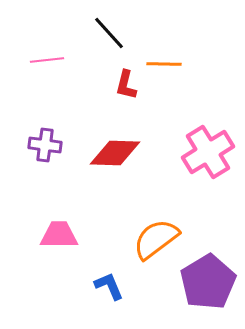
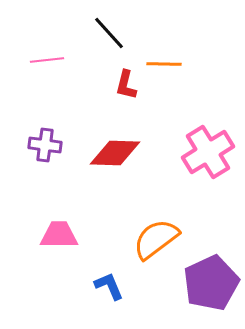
purple pentagon: moved 3 px right, 1 px down; rotated 6 degrees clockwise
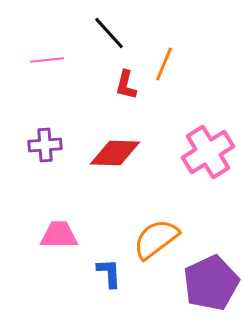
orange line: rotated 68 degrees counterclockwise
purple cross: rotated 12 degrees counterclockwise
blue L-shape: moved 13 px up; rotated 20 degrees clockwise
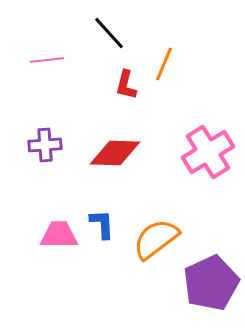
blue L-shape: moved 7 px left, 49 px up
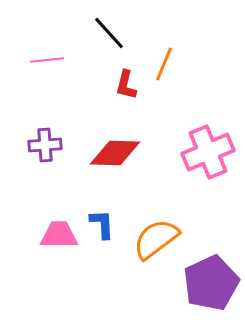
pink cross: rotated 9 degrees clockwise
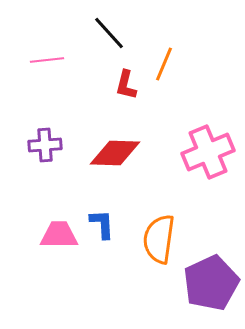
orange semicircle: moved 3 px right; rotated 45 degrees counterclockwise
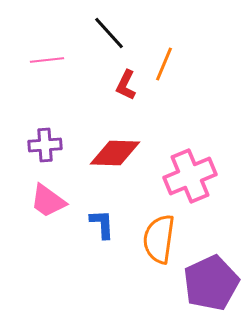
red L-shape: rotated 12 degrees clockwise
pink cross: moved 18 px left, 24 px down
pink trapezoid: moved 11 px left, 34 px up; rotated 144 degrees counterclockwise
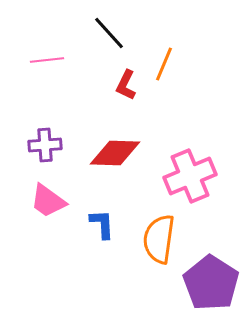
purple pentagon: rotated 14 degrees counterclockwise
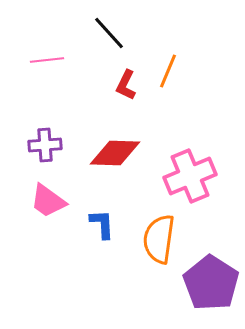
orange line: moved 4 px right, 7 px down
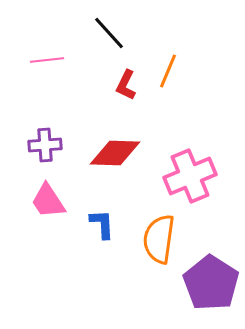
pink trapezoid: rotated 21 degrees clockwise
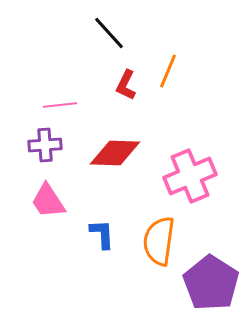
pink line: moved 13 px right, 45 px down
blue L-shape: moved 10 px down
orange semicircle: moved 2 px down
